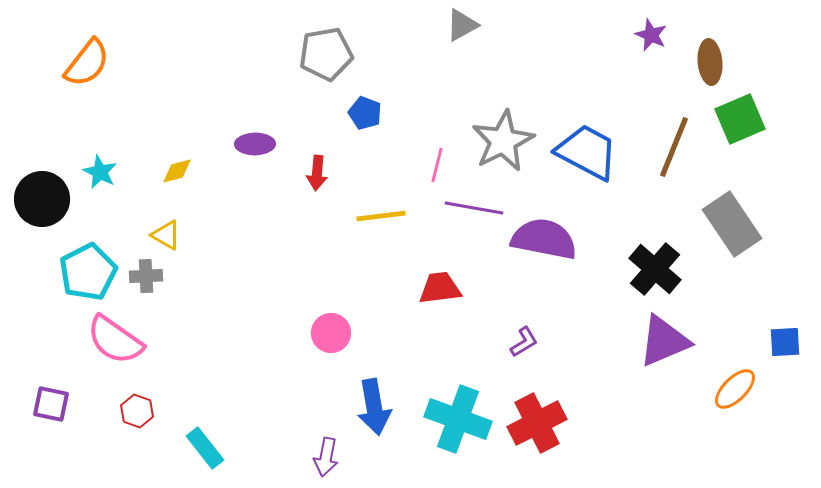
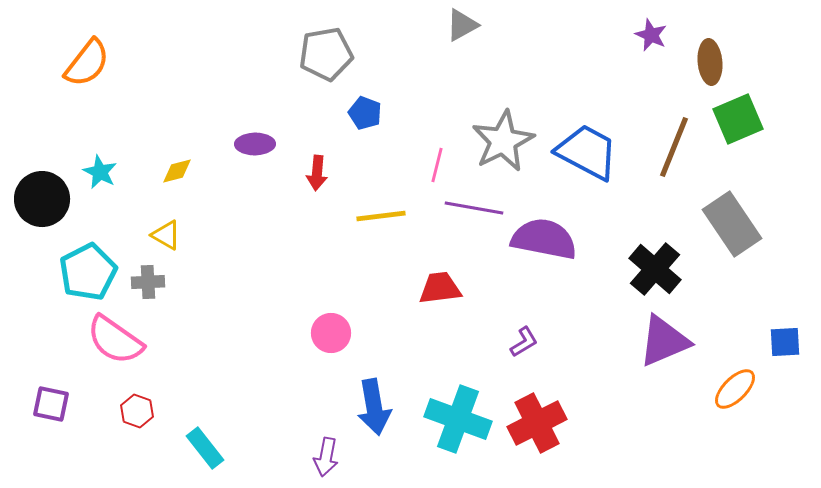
green square: moved 2 px left
gray cross: moved 2 px right, 6 px down
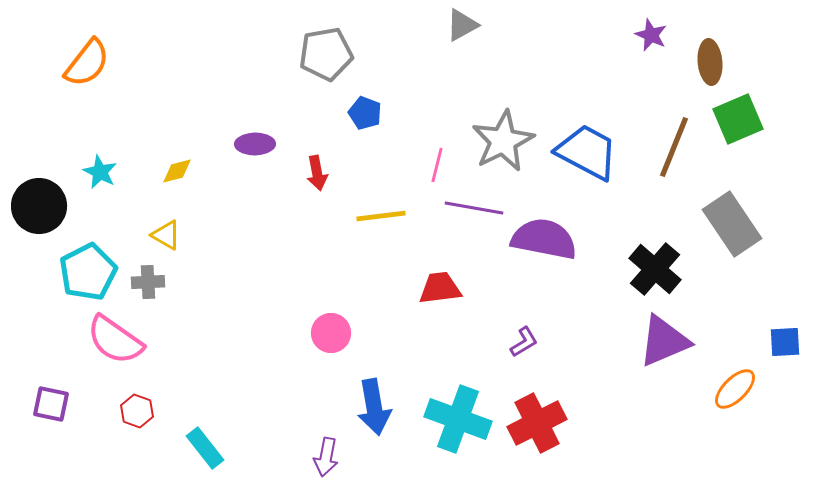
red arrow: rotated 16 degrees counterclockwise
black circle: moved 3 px left, 7 px down
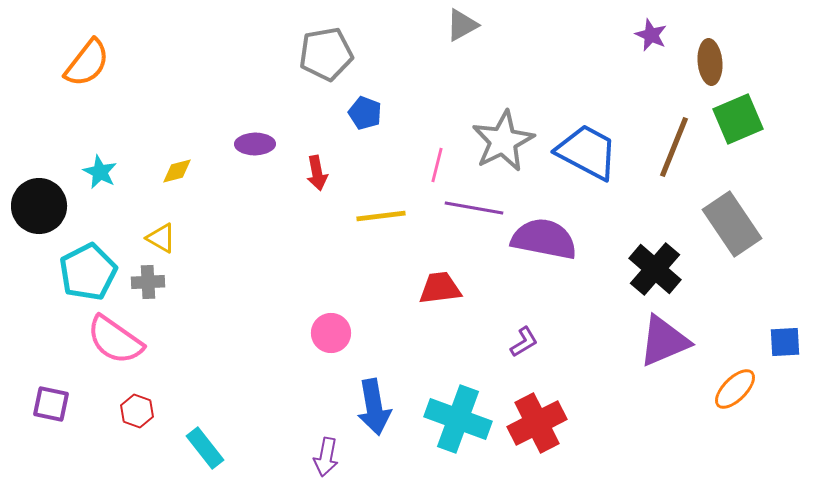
yellow triangle: moved 5 px left, 3 px down
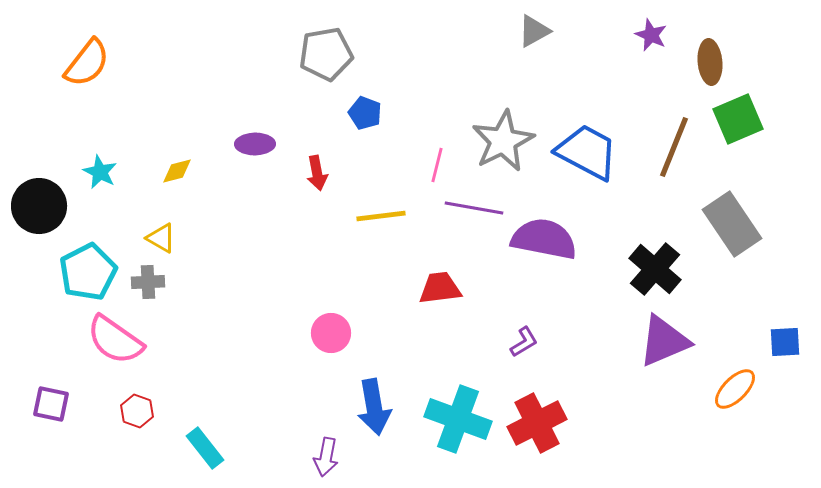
gray triangle: moved 72 px right, 6 px down
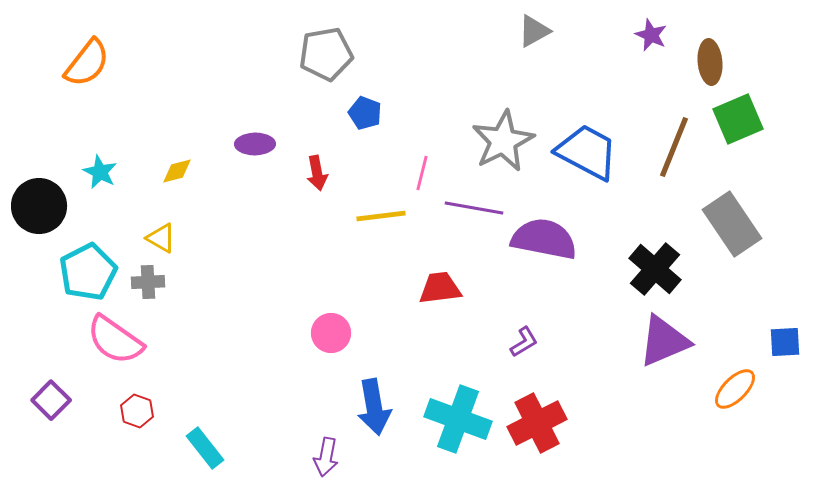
pink line: moved 15 px left, 8 px down
purple square: moved 4 px up; rotated 33 degrees clockwise
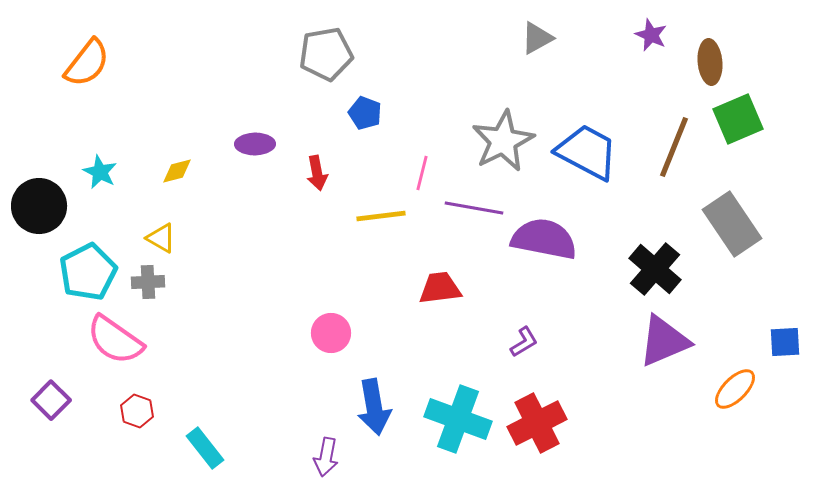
gray triangle: moved 3 px right, 7 px down
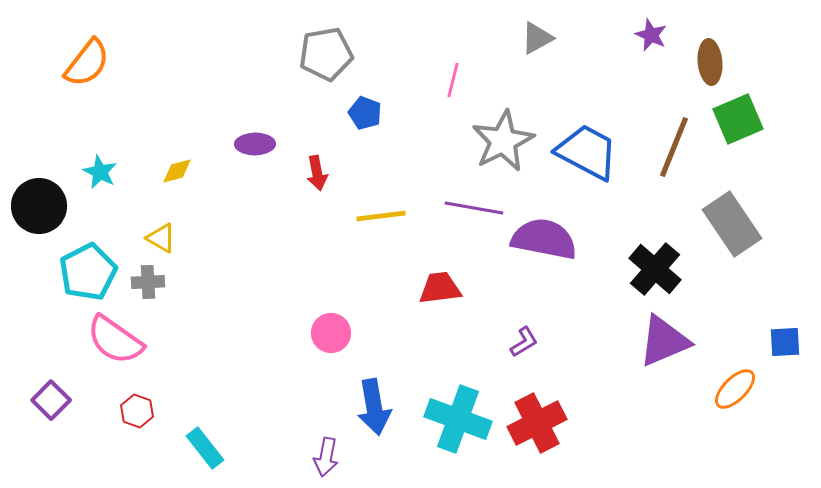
pink line: moved 31 px right, 93 px up
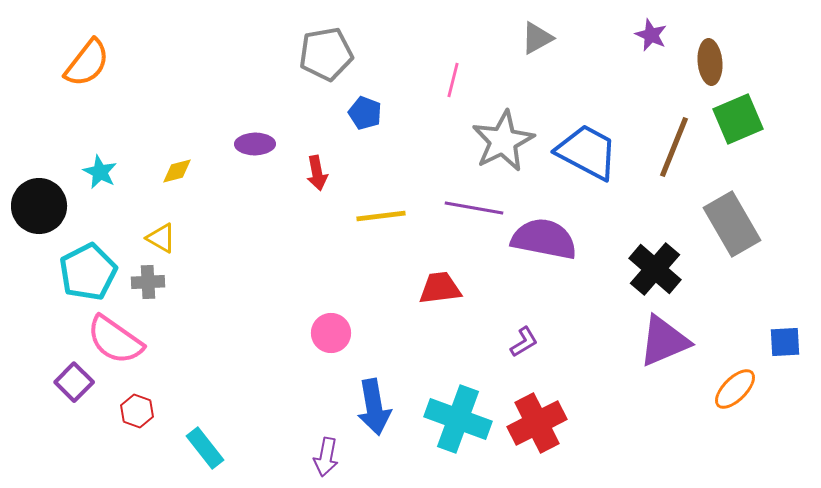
gray rectangle: rotated 4 degrees clockwise
purple square: moved 23 px right, 18 px up
